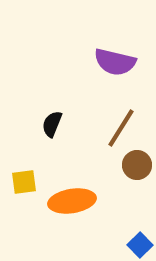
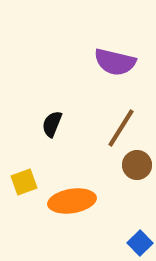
yellow square: rotated 12 degrees counterclockwise
blue square: moved 2 px up
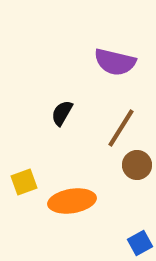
black semicircle: moved 10 px right, 11 px up; rotated 8 degrees clockwise
blue square: rotated 15 degrees clockwise
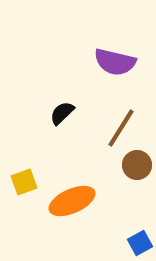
black semicircle: rotated 16 degrees clockwise
orange ellipse: rotated 15 degrees counterclockwise
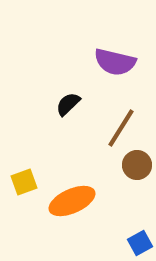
black semicircle: moved 6 px right, 9 px up
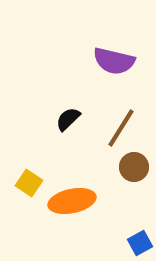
purple semicircle: moved 1 px left, 1 px up
black semicircle: moved 15 px down
brown circle: moved 3 px left, 2 px down
yellow square: moved 5 px right, 1 px down; rotated 36 degrees counterclockwise
orange ellipse: rotated 12 degrees clockwise
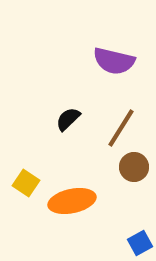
yellow square: moved 3 px left
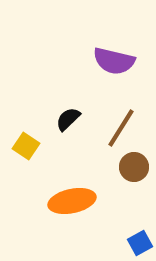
yellow square: moved 37 px up
